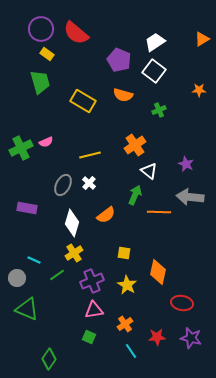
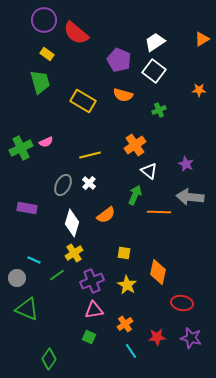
purple circle at (41, 29): moved 3 px right, 9 px up
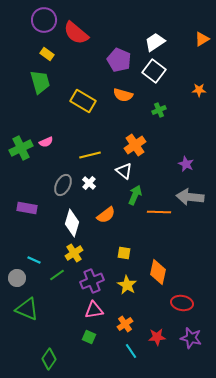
white triangle at (149, 171): moved 25 px left
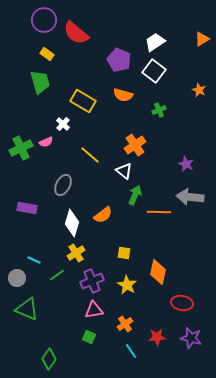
orange star at (199, 90): rotated 24 degrees clockwise
yellow line at (90, 155): rotated 55 degrees clockwise
white cross at (89, 183): moved 26 px left, 59 px up
orange semicircle at (106, 215): moved 3 px left
yellow cross at (74, 253): moved 2 px right
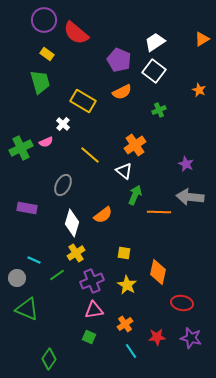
orange semicircle at (123, 95): moved 1 px left, 3 px up; rotated 42 degrees counterclockwise
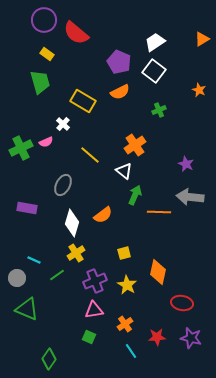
purple pentagon at (119, 60): moved 2 px down
orange semicircle at (122, 92): moved 2 px left
yellow square at (124, 253): rotated 24 degrees counterclockwise
purple cross at (92, 281): moved 3 px right
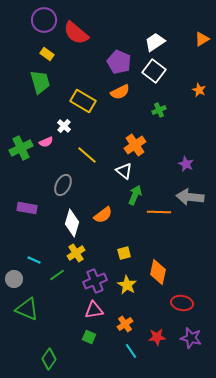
white cross at (63, 124): moved 1 px right, 2 px down
yellow line at (90, 155): moved 3 px left
gray circle at (17, 278): moved 3 px left, 1 px down
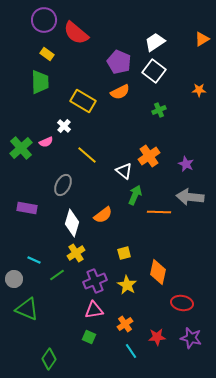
green trapezoid at (40, 82): rotated 15 degrees clockwise
orange star at (199, 90): rotated 24 degrees counterclockwise
orange cross at (135, 145): moved 14 px right, 11 px down
green cross at (21, 148): rotated 15 degrees counterclockwise
